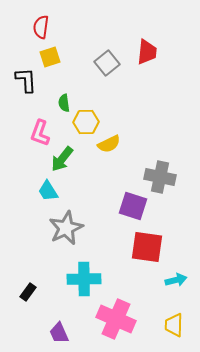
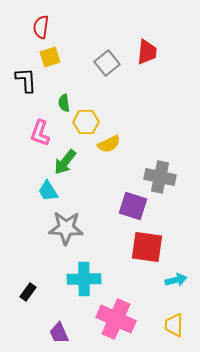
green arrow: moved 3 px right, 3 px down
gray star: rotated 28 degrees clockwise
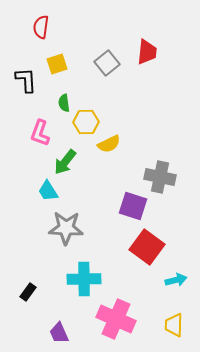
yellow square: moved 7 px right, 7 px down
red square: rotated 28 degrees clockwise
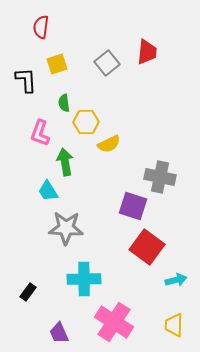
green arrow: rotated 132 degrees clockwise
pink cross: moved 2 px left, 3 px down; rotated 9 degrees clockwise
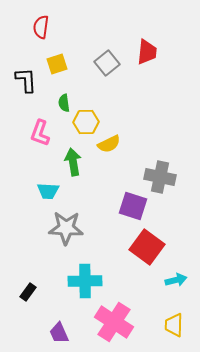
green arrow: moved 8 px right
cyan trapezoid: rotated 55 degrees counterclockwise
cyan cross: moved 1 px right, 2 px down
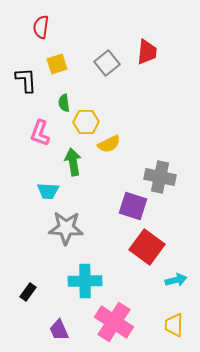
purple trapezoid: moved 3 px up
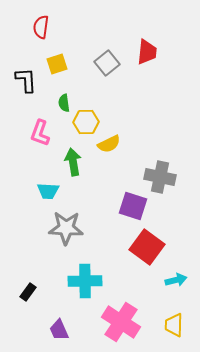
pink cross: moved 7 px right
